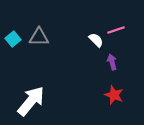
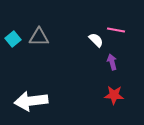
pink line: rotated 30 degrees clockwise
red star: rotated 18 degrees counterclockwise
white arrow: rotated 136 degrees counterclockwise
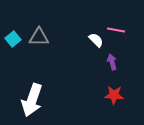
white arrow: moved 1 px right, 1 px up; rotated 64 degrees counterclockwise
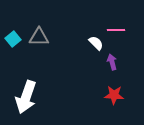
pink line: rotated 12 degrees counterclockwise
white semicircle: moved 3 px down
white arrow: moved 6 px left, 3 px up
